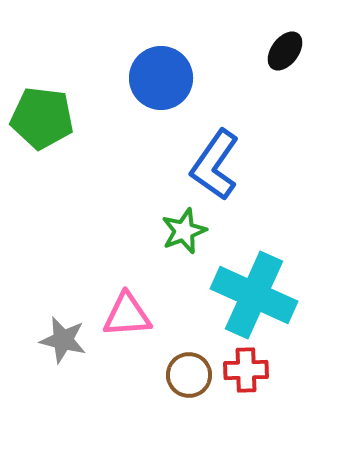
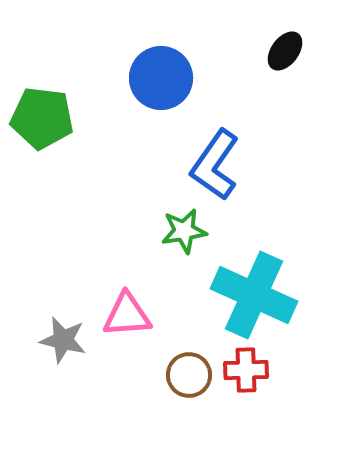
green star: rotated 12 degrees clockwise
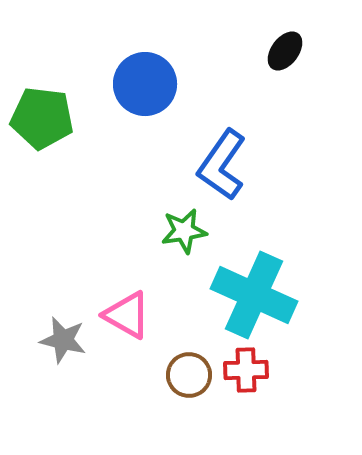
blue circle: moved 16 px left, 6 px down
blue L-shape: moved 7 px right
pink triangle: rotated 34 degrees clockwise
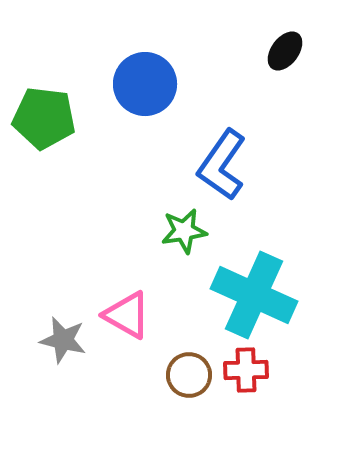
green pentagon: moved 2 px right
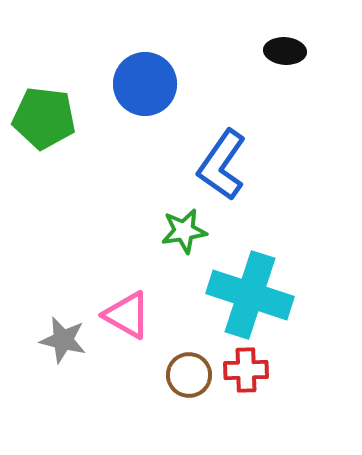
black ellipse: rotated 57 degrees clockwise
cyan cross: moved 4 px left; rotated 6 degrees counterclockwise
